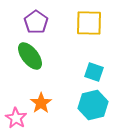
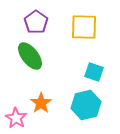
yellow square: moved 5 px left, 4 px down
cyan hexagon: moved 7 px left
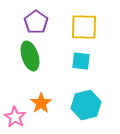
green ellipse: rotated 20 degrees clockwise
cyan square: moved 13 px left, 11 px up; rotated 12 degrees counterclockwise
pink star: moved 1 px left, 1 px up
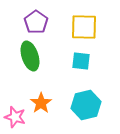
pink star: rotated 15 degrees counterclockwise
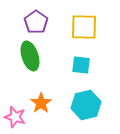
cyan square: moved 4 px down
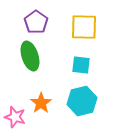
cyan hexagon: moved 4 px left, 4 px up
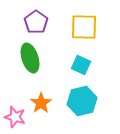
green ellipse: moved 2 px down
cyan square: rotated 18 degrees clockwise
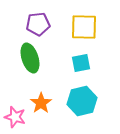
purple pentagon: moved 2 px right, 2 px down; rotated 30 degrees clockwise
cyan square: moved 2 px up; rotated 36 degrees counterclockwise
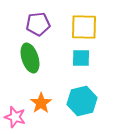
cyan square: moved 5 px up; rotated 12 degrees clockwise
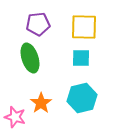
cyan hexagon: moved 3 px up
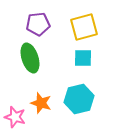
yellow square: rotated 16 degrees counterclockwise
cyan square: moved 2 px right
cyan hexagon: moved 3 px left, 1 px down
orange star: rotated 20 degrees counterclockwise
